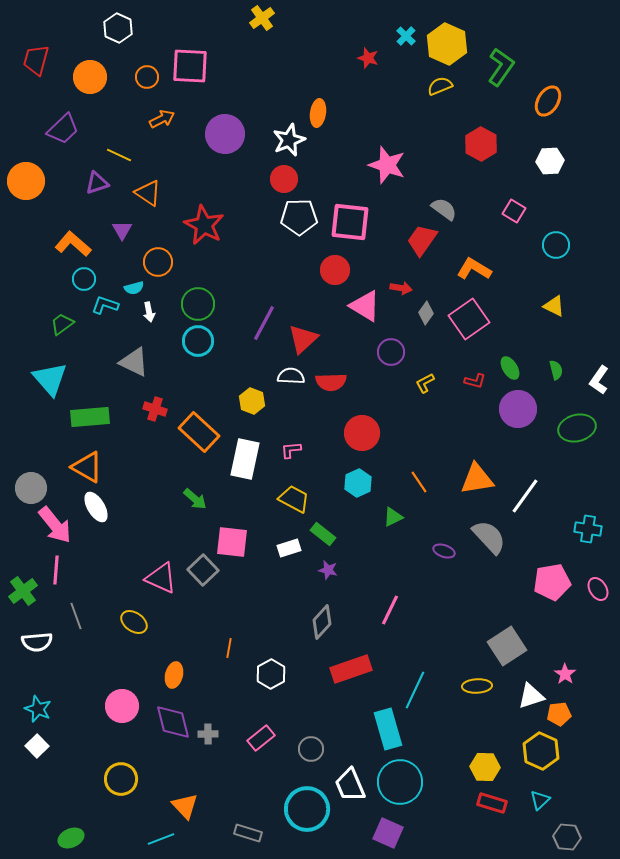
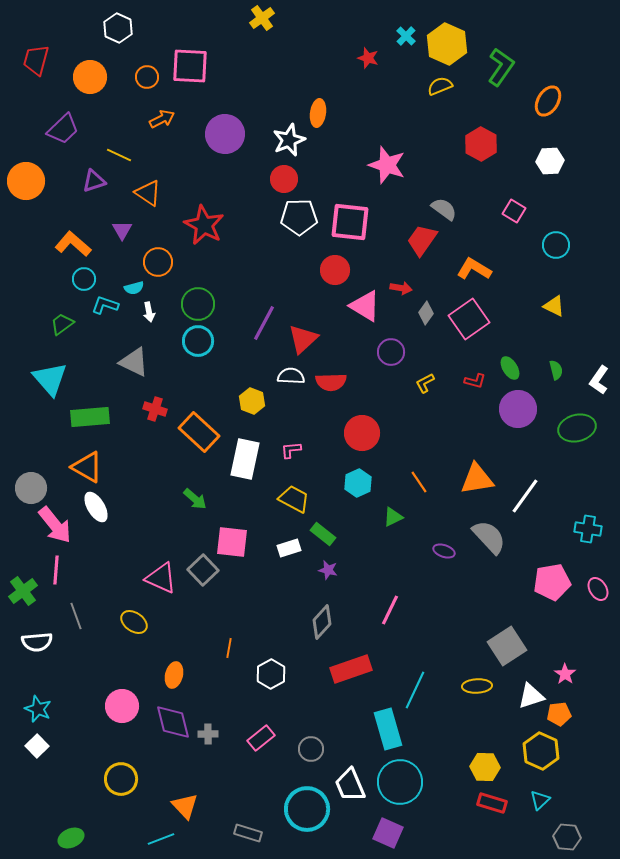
purple triangle at (97, 183): moved 3 px left, 2 px up
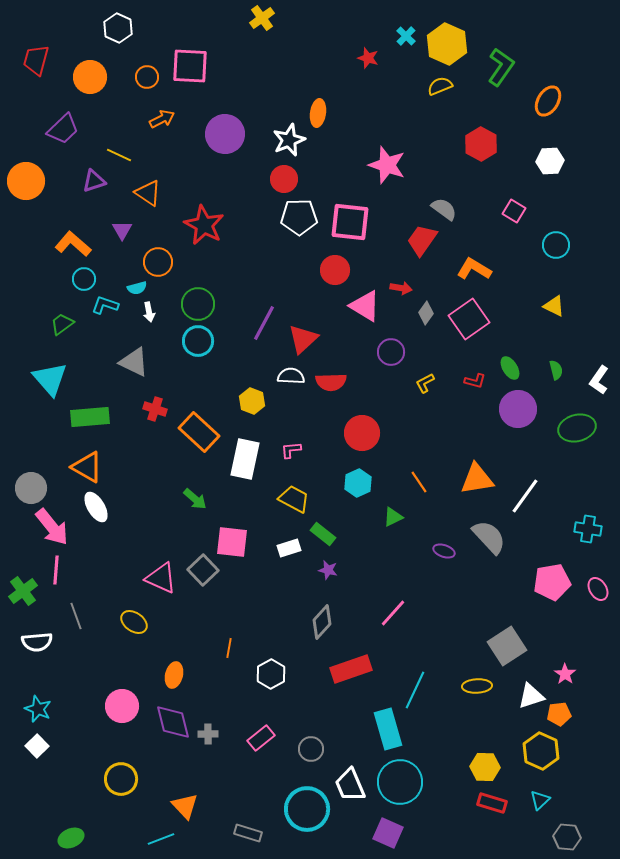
cyan semicircle at (134, 288): moved 3 px right
pink arrow at (55, 525): moved 3 px left, 2 px down
pink line at (390, 610): moved 3 px right, 3 px down; rotated 16 degrees clockwise
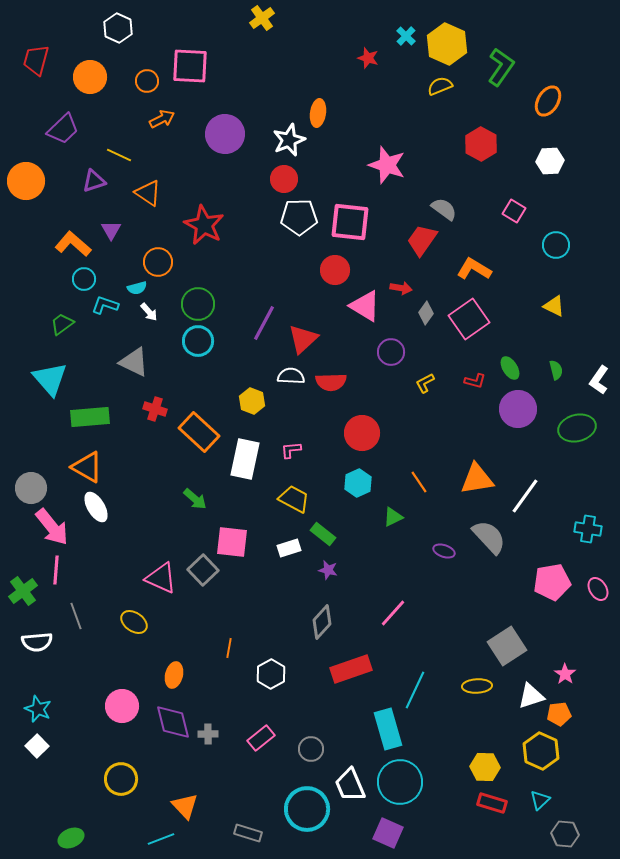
orange circle at (147, 77): moved 4 px down
purple triangle at (122, 230): moved 11 px left
white arrow at (149, 312): rotated 30 degrees counterclockwise
gray hexagon at (567, 837): moved 2 px left, 3 px up
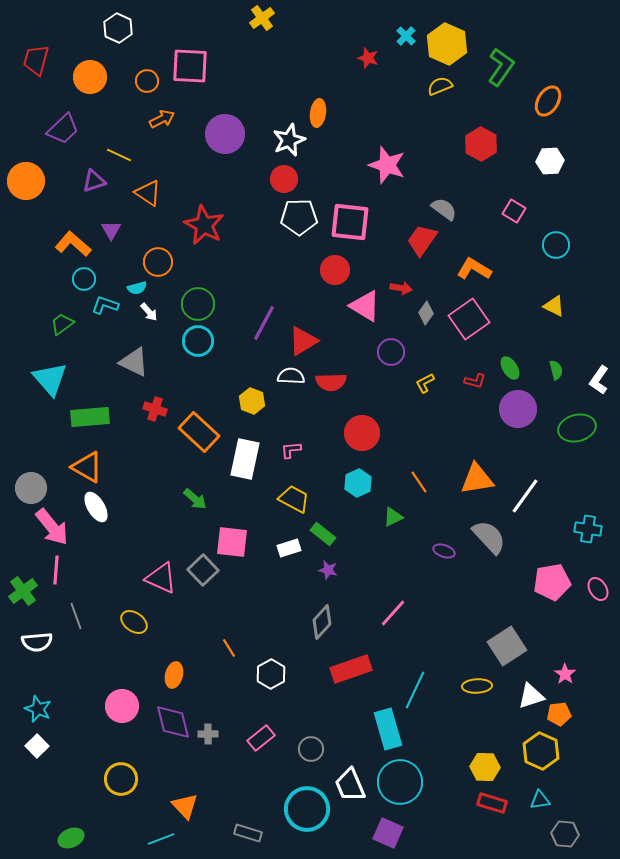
red triangle at (303, 339): moved 2 px down; rotated 12 degrees clockwise
orange line at (229, 648): rotated 42 degrees counterclockwise
cyan triangle at (540, 800): rotated 35 degrees clockwise
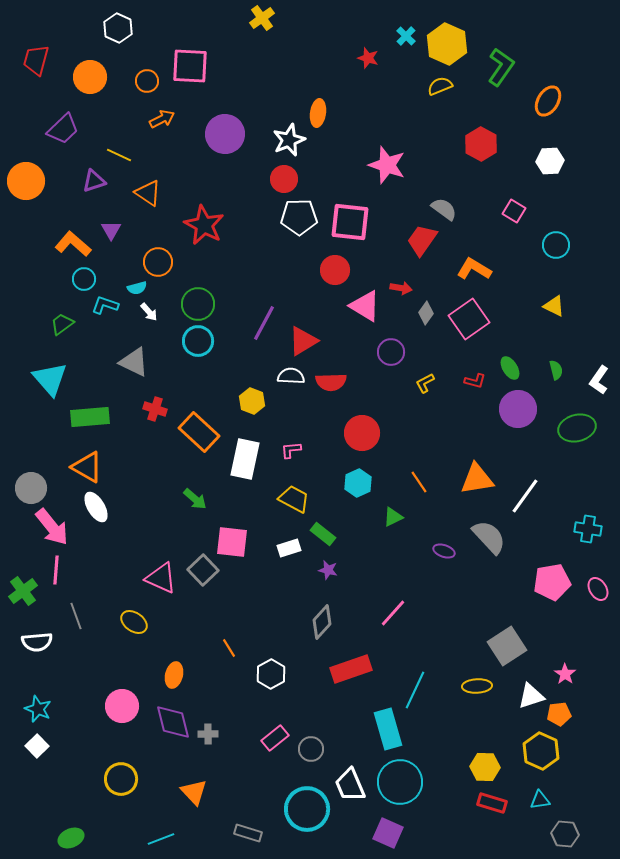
pink rectangle at (261, 738): moved 14 px right
orange triangle at (185, 806): moved 9 px right, 14 px up
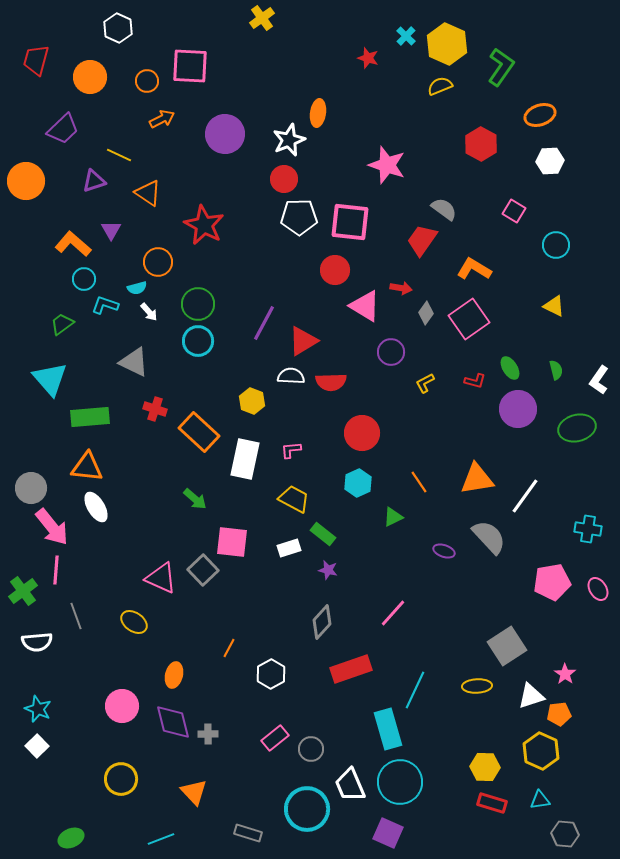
orange ellipse at (548, 101): moved 8 px left, 14 px down; rotated 40 degrees clockwise
orange triangle at (87, 467): rotated 24 degrees counterclockwise
orange line at (229, 648): rotated 60 degrees clockwise
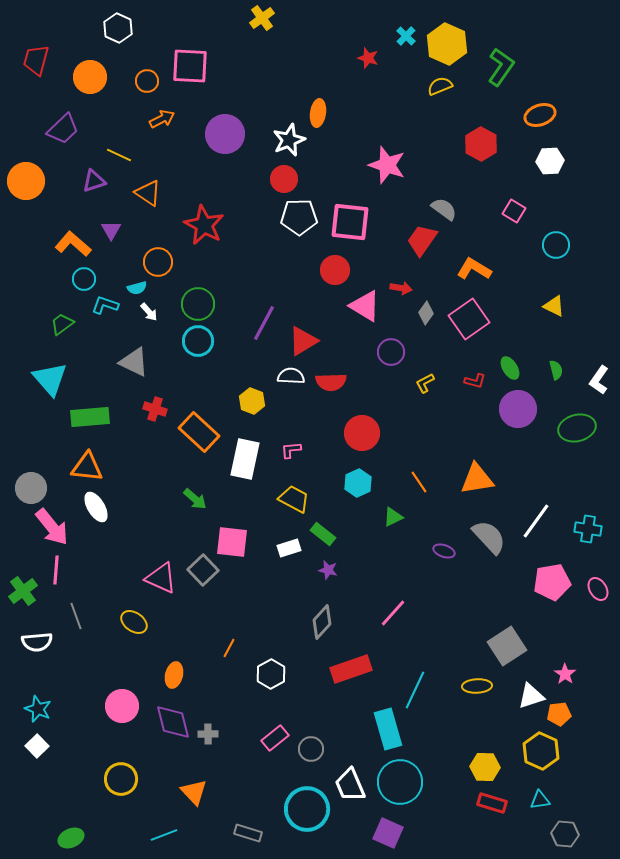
white line at (525, 496): moved 11 px right, 25 px down
cyan line at (161, 839): moved 3 px right, 4 px up
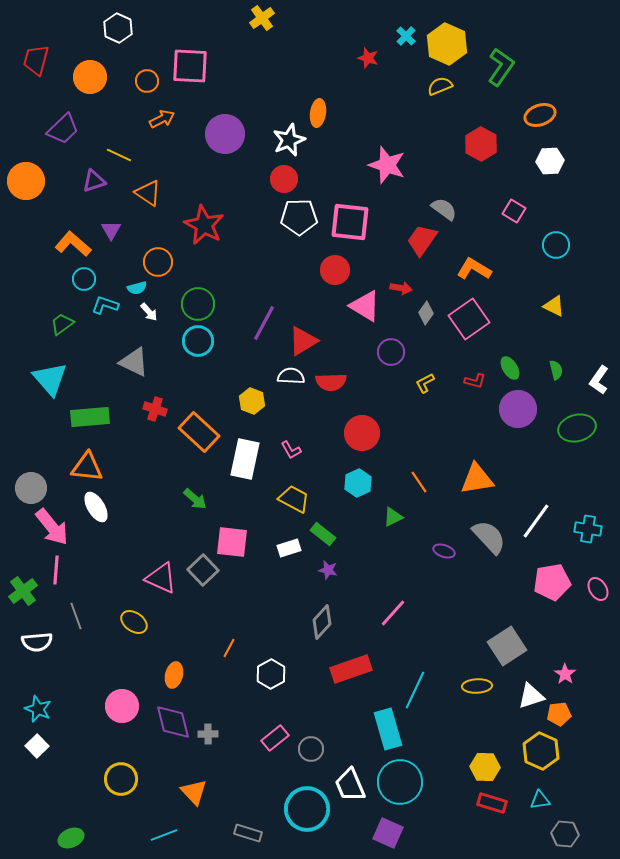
pink L-shape at (291, 450): rotated 115 degrees counterclockwise
